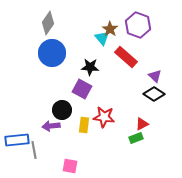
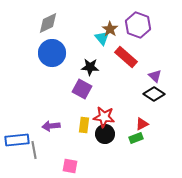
gray diamond: rotated 30 degrees clockwise
black circle: moved 43 px right, 24 px down
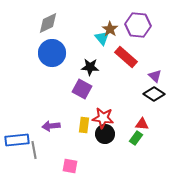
purple hexagon: rotated 15 degrees counterclockwise
red star: moved 1 px left, 1 px down
red triangle: rotated 32 degrees clockwise
green rectangle: rotated 32 degrees counterclockwise
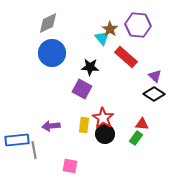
red star: rotated 25 degrees clockwise
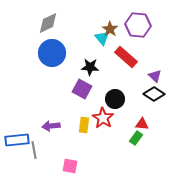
black circle: moved 10 px right, 35 px up
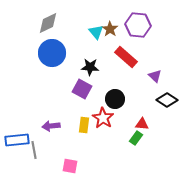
cyan triangle: moved 6 px left, 6 px up
black diamond: moved 13 px right, 6 px down
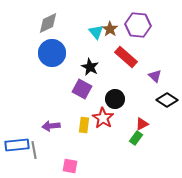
black star: rotated 24 degrees clockwise
red triangle: rotated 32 degrees counterclockwise
blue rectangle: moved 5 px down
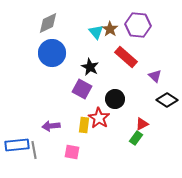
red star: moved 4 px left
pink square: moved 2 px right, 14 px up
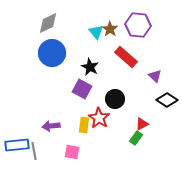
gray line: moved 1 px down
